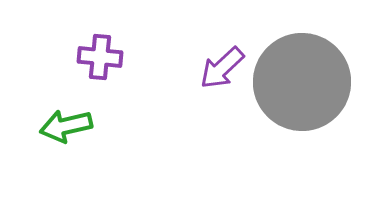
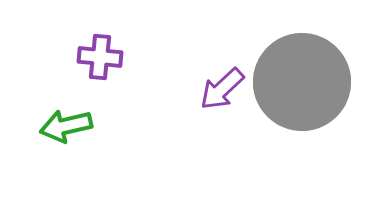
purple arrow: moved 21 px down
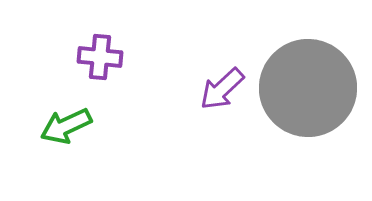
gray circle: moved 6 px right, 6 px down
green arrow: rotated 12 degrees counterclockwise
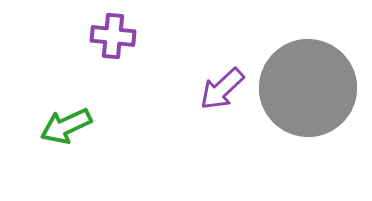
purple cross: moved 13 px right, 21 px up
